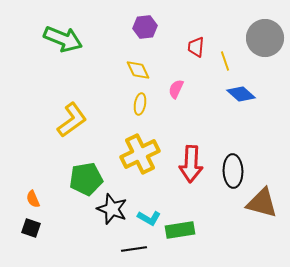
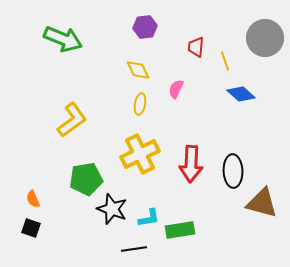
cyan L-shape: rotated 40 degrees counterclockwise
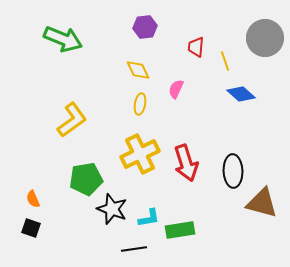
red arrow: moved 5 px left, 1 px up; rotated 21 degrees counterclockwise
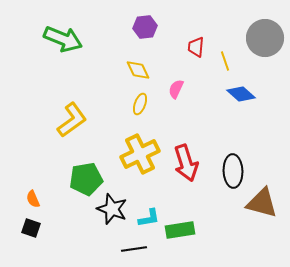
yellow ellipse: rotated 10 degrees clockwise
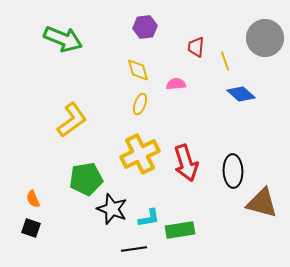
yellow diamond: rotated 10 degrees clockwise
pink semicircle: moved 5 px up; rotated 60 degrees clockwise
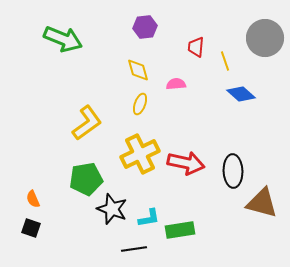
yellow L-shape: moved 15 px right, 3 px down
red arrow: rotated 60 degrees counterclockwise
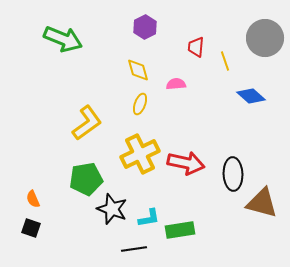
purple hexagon: rotated 20 degrees counterclockwise
blue diamond: moved 10 px right, 2 px down
black ellipse: moved 3 px down
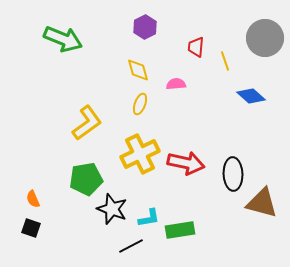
black line: moved 3 px left, 3 px up; rotated 20 degrees counterclockwise
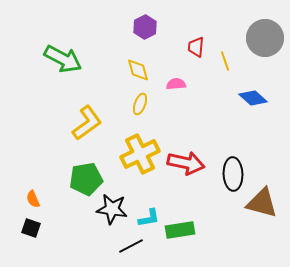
green arrow: moved 20 px down; rotated 6 degrees clockwise
blue diamond: moved 2 px right, 2 px down
black star: rotated 12 degrees counterclockwise
